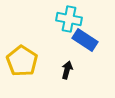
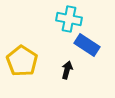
blue rectangle: moved 2 px right, 5 px down
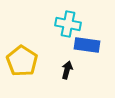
cyan cross: moved 1 px left, 5 px down
blue rectangle: rotated 25 degrees counterclockwise
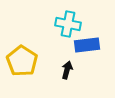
blue rectangle: rotated 15 degrees counterclockwise
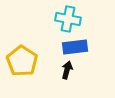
cyan cross: moved 5 px up
blue rectangle: moved 12 px left, 2 px down
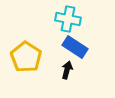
blue rectangle: rotated 40 degrees clockwise
yellow pentagon: moved 4 px right, 4 px up
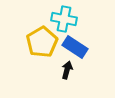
cyan cross: moved 4 px left
yellow pentagon: moved 16 px right, 15 px up; rotated 8 degrees clockwise
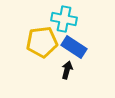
yellow pentagon: rotated 24 degrees clockwise
blue rectangle: moved 1 px left
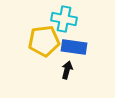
yellow pentagon: moved 2 px right, 1 px up
blue rectangle: rotated 25 degrees counterclockwise
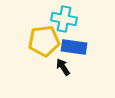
black arrow: moved 4 px left, 3 px up; rotated 48 degrees counterclockwise
